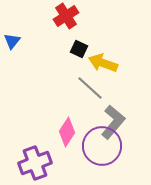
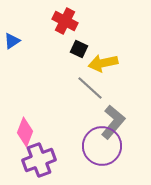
red cross: moved 1 px left, 5 px down; rotated 30 degrees counterclockwise
blue triangle: rotated 18 degrees clockwise
yellow arrow: rotated 32 degrees counterclockwise
pink diamond: moved 42 px left; rotated 12 degrees counterclockwise
purple cross: moved 4 px right, 3 px up
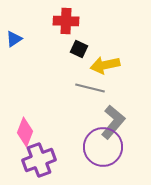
red cross: moved 1 px right; rotated 25 degrees counterclockwise
blue triangle: moved 2 px right, 2 px up
yellow arrow: moved 2 px right, 2 px down
gray line: rotated 28 degrees counterclockwise
purple circle: moved 1 px right, 1 px down
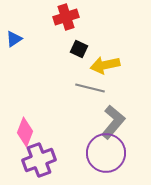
red cross: moved 4 px up; rotated 20 degrees counterclockwise
purple circle: moved 3 px right, 6 px down
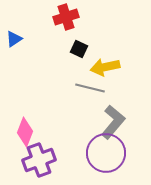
yellow arrow: moved 2 px down
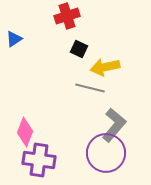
red cross: moved 1 px right, 1 px up
gray L-shape: moved 1 px right, 3 px down
purple cross: rotated 28 degrees clockwise
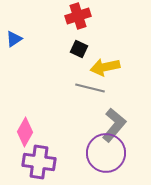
red cross: moved 11 px right
pink diamond: rotated 8 degrees clockwise
purple cross: moved 2 px down
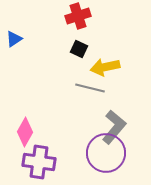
gray L-shape: moved 2 px down
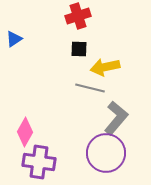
black square: rotated 24 degrees counterclockwise
gray L-shape: moved 2 px right, 9 px up
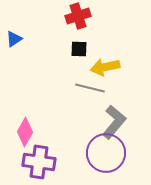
gray L-shape: moved 2 px left, 4 px down
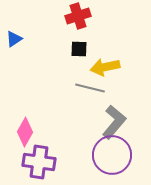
purple circle: moved 6 px right, 2 px down
